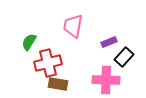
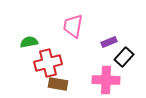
green semicircle: rotated 48 degrees clockwise
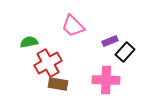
pink trapezoid: rotated 55 degrees counterclockwise
purple rectangle: moved 1 px right, 1 px up
black rectangle: moved 1 px right, 5 px up
red cross: rotated 16 degrees counterclockwise
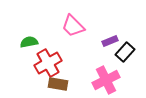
pink cross: rotated 28 degrees counterclockwise
